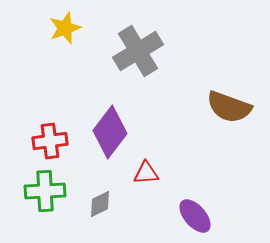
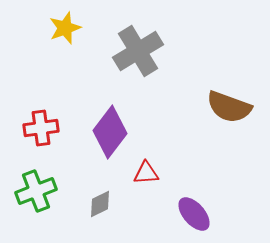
red cross: moved 9 px left, 13 px up
green cross: moved 9 px left; rotated 18 degrees counterclockwise
purple ellipse: moved 1 px left, 2 px up
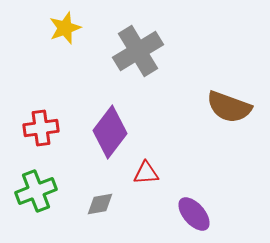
gray diamond: rotated 16 degrees clockwise
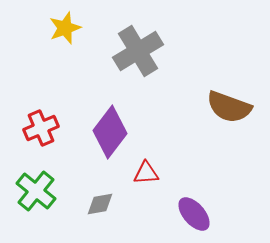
red cross: rotated 16 degrees counterclockwise
green cross: rotated 30 degrees counterclockwise
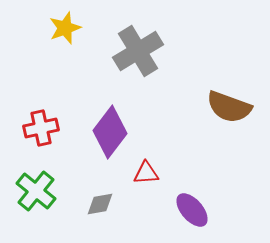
red cross: rotated 12 degrees clockwise
purple ellipse: moved 2 px left, 4 px up
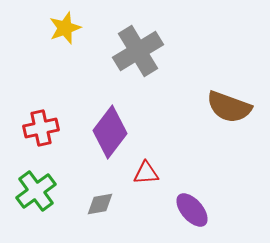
green cross: rotated 15 degrees clockwise
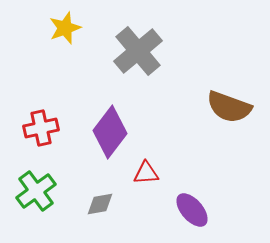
gray cross: rotated 9 degrees counterclockwise
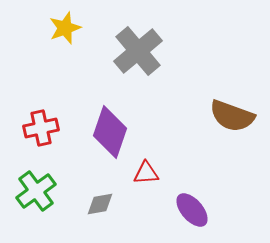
brown semicircle: moved 3 px right, 9 px down
purple diamond: rotated 18 degrees counterclockwise
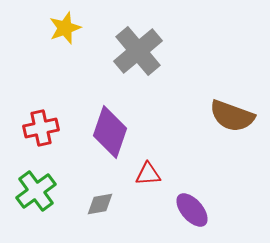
red triangle: moved 2 px right, 1 px down
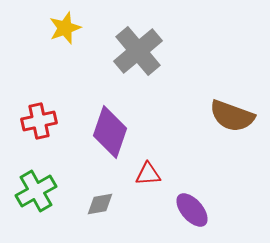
red cross: moved 2 px left, 7 px up
green cross: rotated 6 degrees clockwise
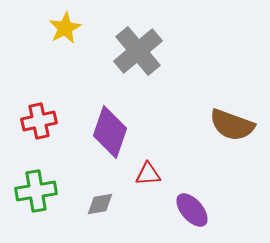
yellow star: rotated 8 degrees counterclockwise
brown semicircle: moved 9 px down
green cross: rotated 21 degrees clockwise
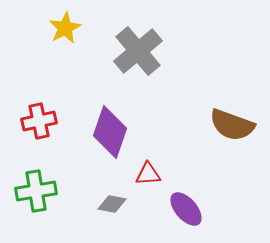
gray diamond: moved 12 px right; rotated 20 degrees clockwise
purple ellipse: moved 6 px left, 1 px up
